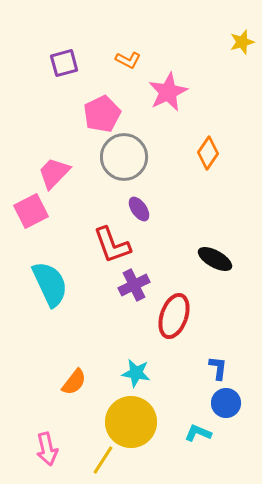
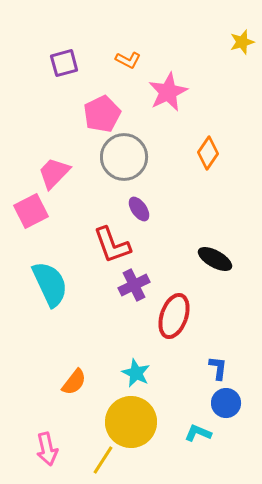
cyan star: rotated 16 degrees clockwise
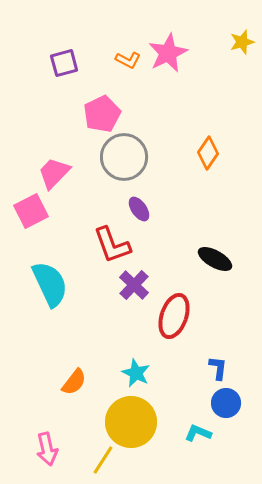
pink star: moved 39 px up
purple cross: rotated 20 degrees counterclockwise
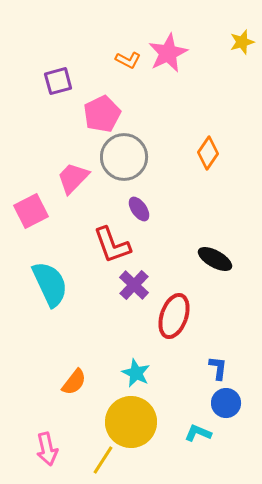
purple square: moved 6 px left, 18 px down
pink trapezoid: moved 19 px right, 5 px down
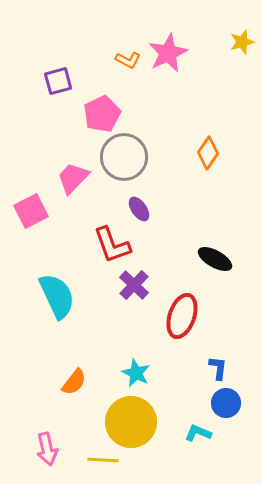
cyan semicircle: moved 7 px right, 12 px down
red ellipse: moved 8 px right
yellow line: rotated 60 degrees clockwise
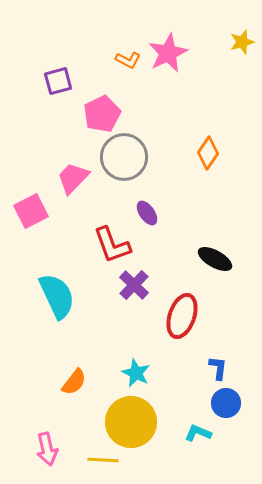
purple ellipse: moved 8 px right, 4 px down
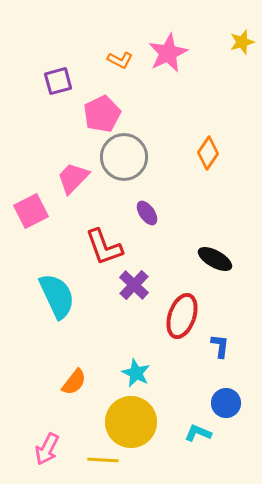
orange L-shape: moved 8 px left
red L-shape: moved 8 px left, 2 px down
blue L-shape: moved 2 px right, 22 px up
pink arrow: rotated 40 degrees clockwise
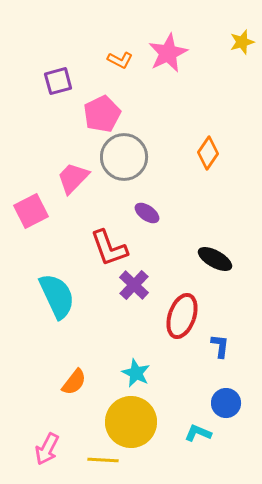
purple ellipse: rotated 20 degrees counterclockwise
red L-shape: moved 5 px right, 1 px down
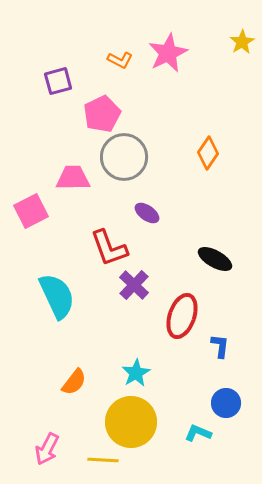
yellow star: rotated 15 degrees counterclockwise
pink trapezoid: rotated 45 degrees clockwise
cyan star: rotated 16 degrees clockwise
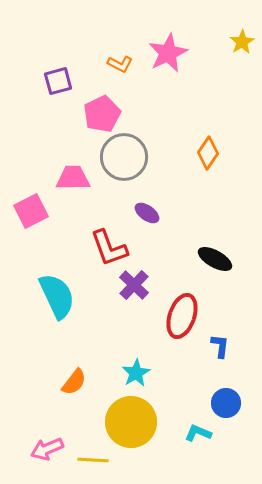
orange L-shape: moved 4 px down
pink arrow: rotated 40 degrees clockwise
yellow line: moved 10 px left
